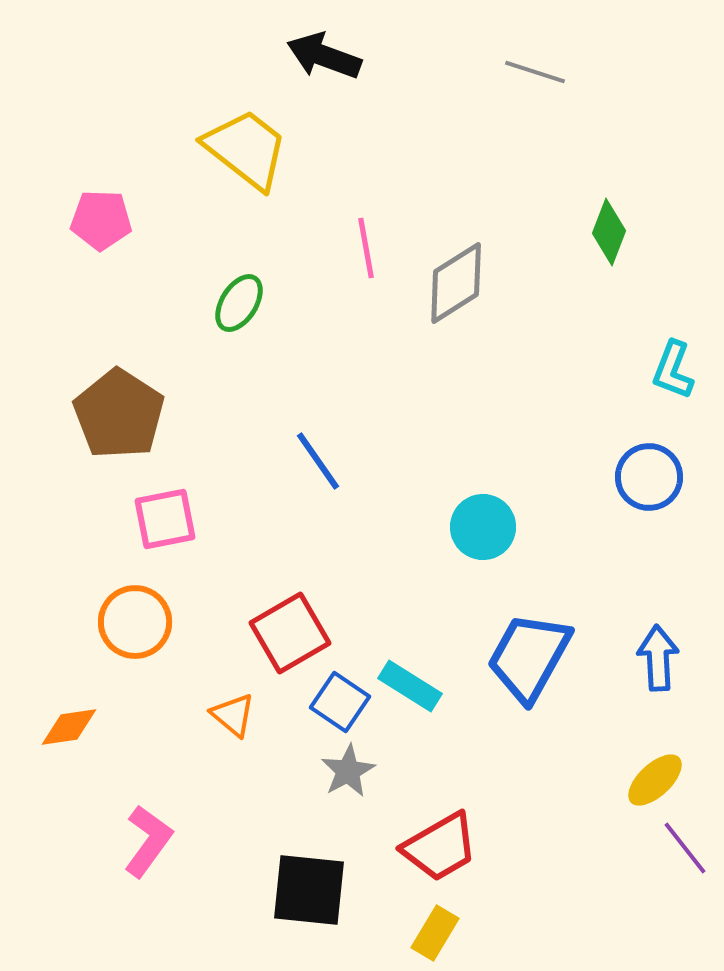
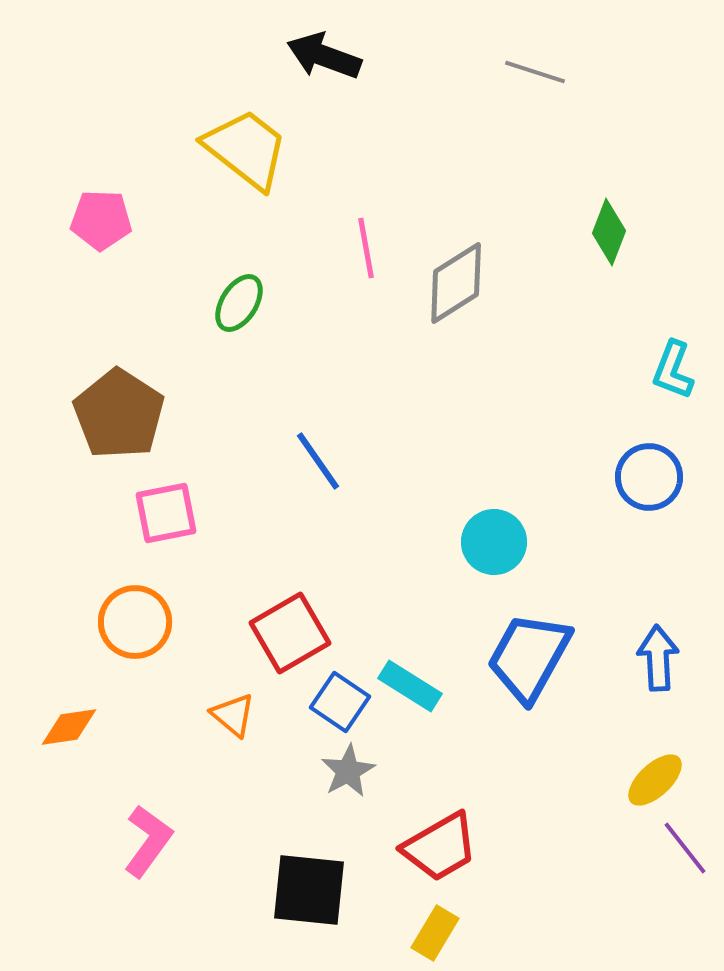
pink square: moved 1 px right, 6 px up
cyan circle: moved 11 px right, 15 px down
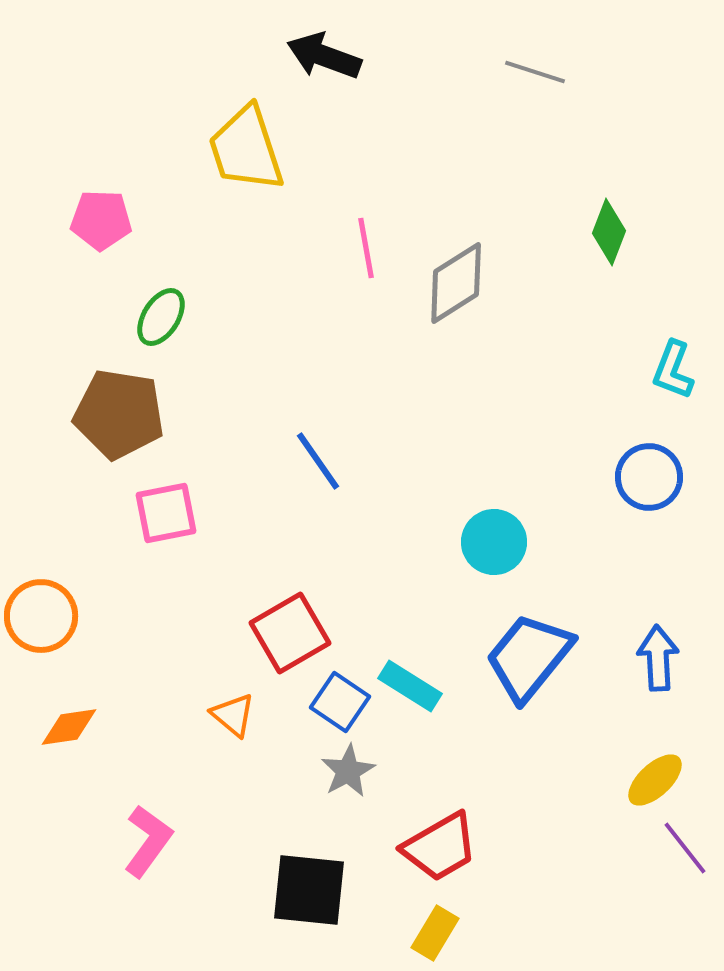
yellow trapezoid: rotated 146 degrees counterclockwise
green ellipse: moved 78 px left, 14 px down
brown pentagon: rotated 24 degrees counterclockwise
orange circle: moved 94 px left, 6 px up
blue trapezoid: rotated 10 degrees clockwise
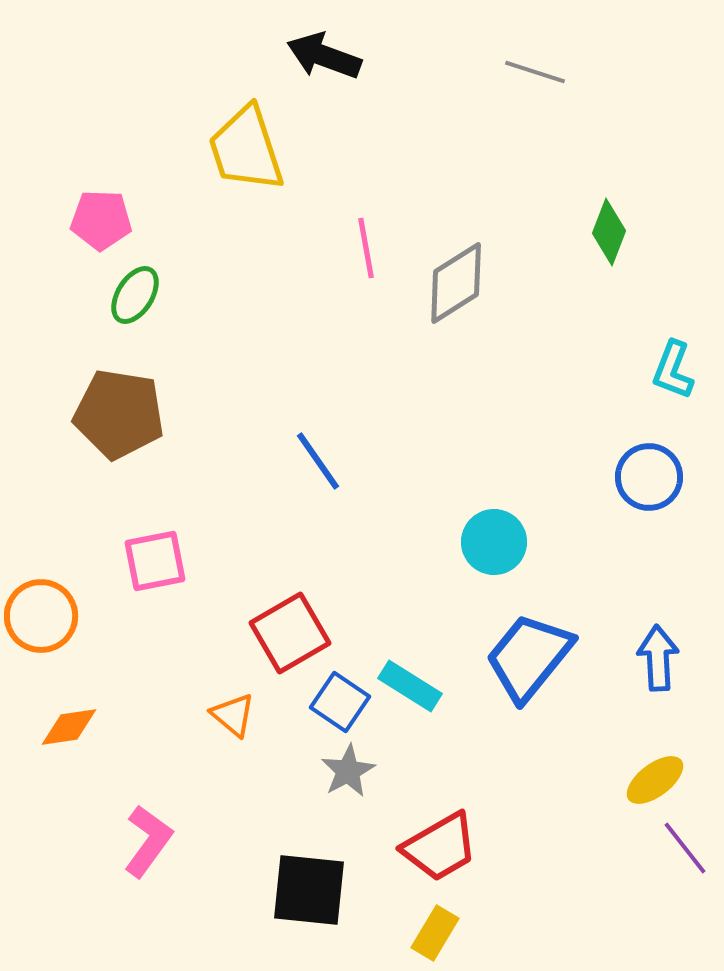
green ellipse: moved 26 px left, 22 px up
pink square: moved 11 px left, 48 px down
yellow ellipse: rotated 6 degrees clockwise
